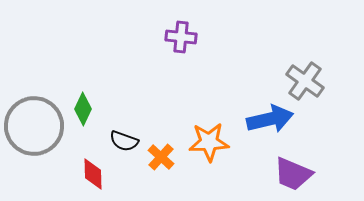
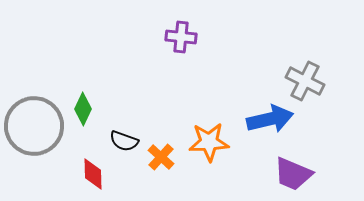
gray cross: rotated 9 degrees counterclockwise
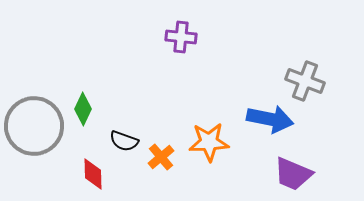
gray cross: rotated 6 degrees counterclockwise
blue arrow: rotated 24 degrees clockwise
orange cross: rotated 8 degrees clockwise
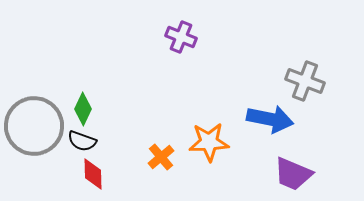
purple cross: rotated 16 degrees clockwise
black semicircle: moved 42 px left
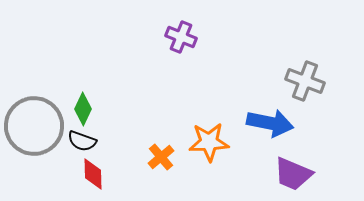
blue arrow: moved 4 px down
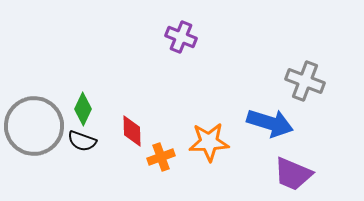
blue arrow: rotated 6 degrees clockwise
orange cross: rotated 20 degrees clockwise
red diamond: moved 39 px right, 43 px up
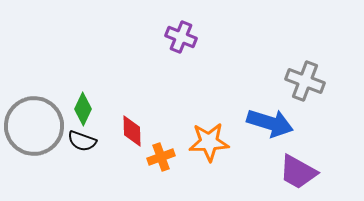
purple trapezoid: moved 5 px right, 2 px up; rotated 6 degrees clockwise
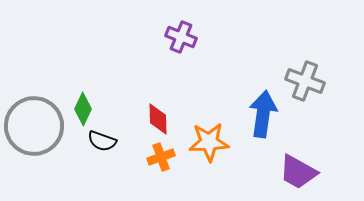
blue arrow: moved 7 px left, 9 px up; rotated 99 degrees counterclockwise
red diamond: moved 26 px right, 12 px up
black semicircle: moved 20 px right
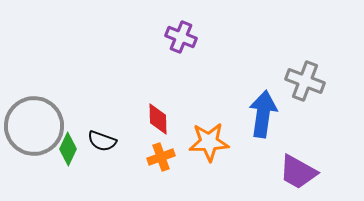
green diamond: moved 15 px left, 40 px down
